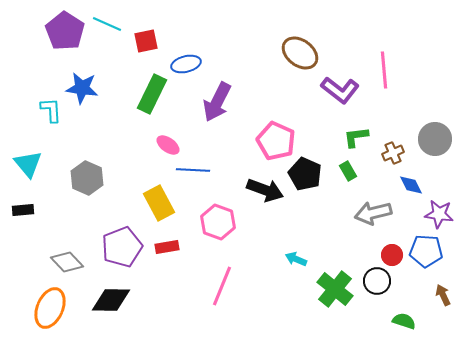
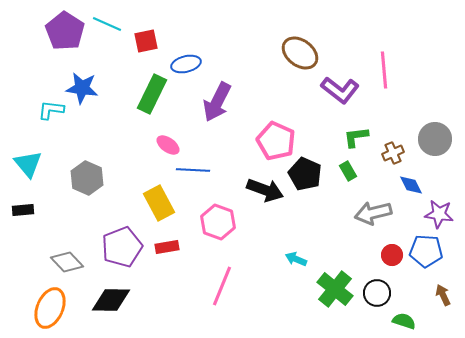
cyan L-shape at (51, 110): rotated 80 degrees counterclockwise
black circle at (377, 281): moved 12 px down
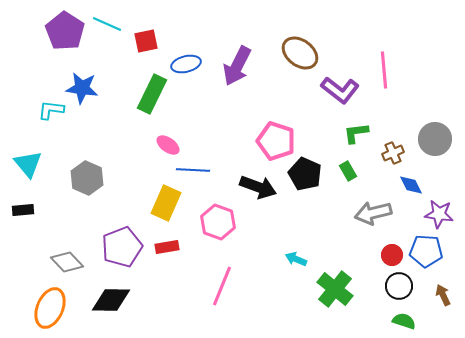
purple arrow at (217, 102): moved 20 px right, 36 px up
green L-shape at (356, 137): moved 4 px up
pink pentagon at (276, 141): rotated 6 degrees counterclockwise
black arrow at (265, 190): moved 7 px left, 3 px up
yellow rectangle at (159, 203): moved 7 px right; rotated 52 degrees clockwise
black circle at (377, 293): moved 22 px right, 7 px up
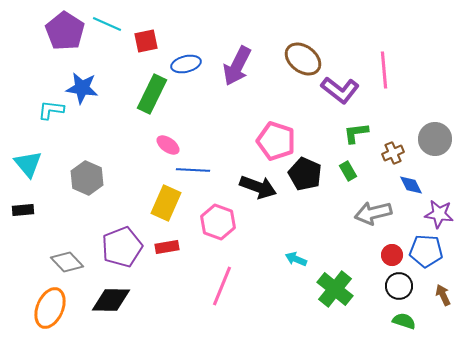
brown ellipse at (300, 53): moved 3 px right, 6 px down
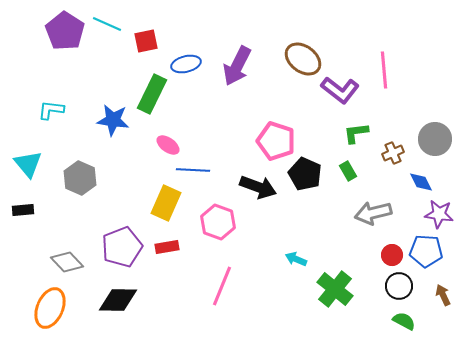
blue star at (82, 88): moved 31 px right, 32 px down
gray hexagon at (87, 178): moved 7 px left
blue diamond at (411, 185): moved 10 px right, 3 px up
black diamond at (111, 300): moved 7 px right
green semicircle at (404, 321): rotated 10 degrees clockwise
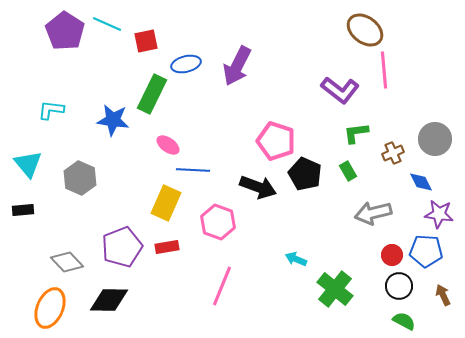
brown ellipse at (303, 59): moved 62 px right, 29 px up
black diamond at (118, 300): moved 9 px left
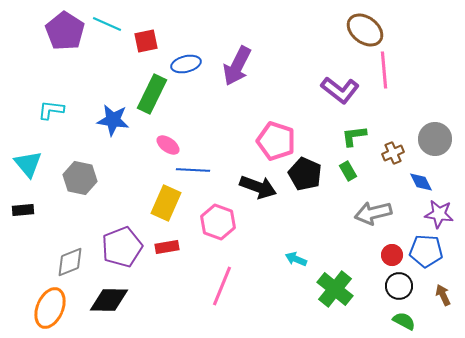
green L-shape at (356, 133): moved 2 px left, 3 px down
gray hexagon at (80, 178): rotated 12 degrees counterclockwise
gray diamond at (67, 262): moved 3 px right; rotated 68 degrees counterclockwise
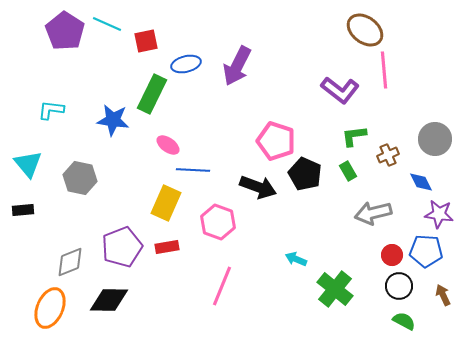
brown cross at (393, 153): moved 5 px left, 2 px down
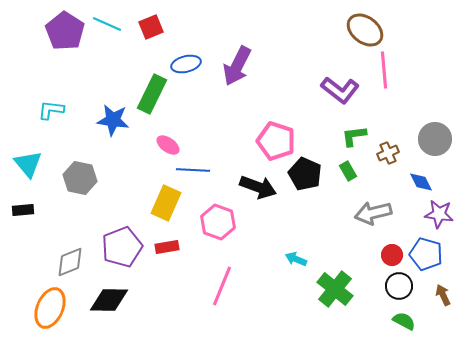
red square at (146, 41): moved 5 px right, 14 px up; rotated 10 degrees counterclockwise
brown cross at (388, 155): moved 2 px up
blue pentagon at (426, 251): moved 3 px down; rotated 12 degrees clockwise
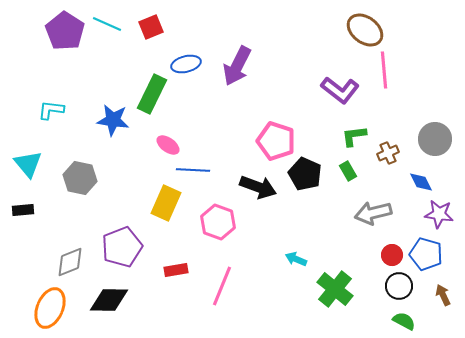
red rectangle at (167, 247): moved 9 px right, 23 px down
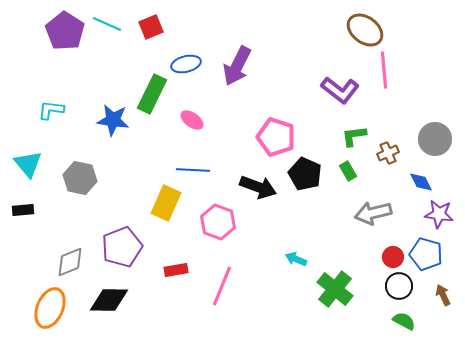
pink pentagon at (276, 141): moved 4 px up
pink ellipse at (168, 145): moved 24 px right, 25 px up
red circle at (392, 255): moved 1 px right, 2 px down
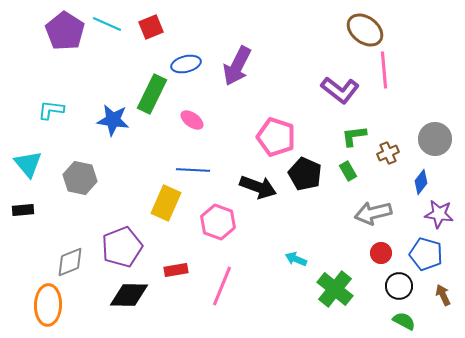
blue diamond at (421, 182): rotated 65 degrees clockwise
red circle at (393, 257): moved 12 px left, 4 px up
black diamond at (109, 300): moved 20 px right, 5 px up
orange ellipse at (50, 308): moved 2 px left, 3 px up; rotated 21 degrees counterclockwise
